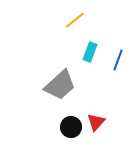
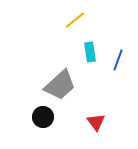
cyan rectangle: rotated 30 degrees counterclockwise
red triangle: rotated 18 degrees counterclockwise
black circle: moved 28 px left, 10 px up
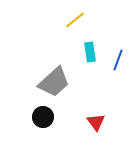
gray trapezoid: moved 6 px left, 3 px up
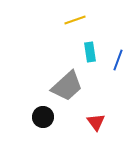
yellow line: rotated 20 degrees clockwise
gray trapezoid: moved 13 px right, 4 px down
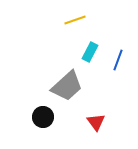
cyan rectangle: rotated 36 degrees clockwise
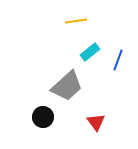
yellow line: moved 1 px right, 1 px down; rotated 10 degrees clockwise
cyan rectangle: rotated 24 degrees clockwise
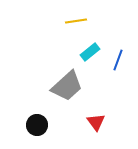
black circle: moved 6 px left, 8 px down
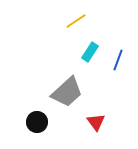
yellow line: rotated 25 degrees counterclockwise
cyan rectangle: rotated 18 degrees counterclockwise
gray trapezoid: moved 6 px down
black circle: moved 3 px up
